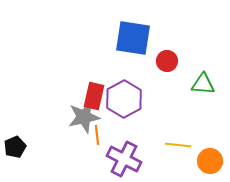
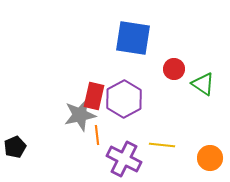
red circle: moved 7 px right, 8 px down
green triangle: rotated 30 degrees clockwise
gray star: moved 4 px left, 2 px up
yellow line: moved 16 px left
orange circle: moved 3 px up
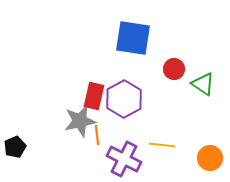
gray star: moved 6 px down
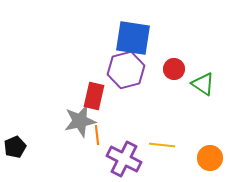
purple hexagon: moved 2 px right, 29 px up; rotated 15 degrees clockwise
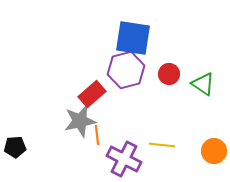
red circle: moved 5 px left, 5 px down
red rectangle: moved 2 px left, 2 px up; rotated 36 degrees clockwise
black pentagon: rotated 20 degrees clockwise
orange circle: moved 4 px right, 7 px up
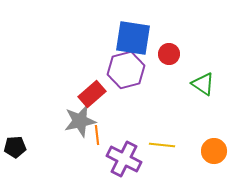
red circle: moved 20 px up
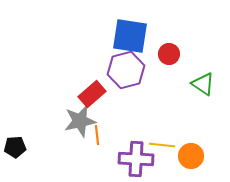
blue square: moved 3 px left, 2 px up
orange circle: moved 23 px left, 5 px down
purple cross: moved 12 px right; rotated 24 degrees counterclockwise
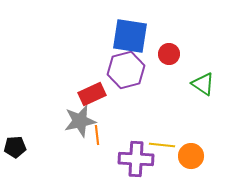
red rectangle: rotated 16 degrees clockwise
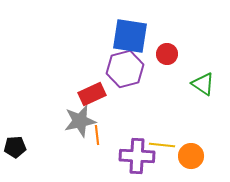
red circle: moved 2 px left
purple hexagon: moved 1 px left, 1 px up
purple cross: moved 1 px right, 3 px up
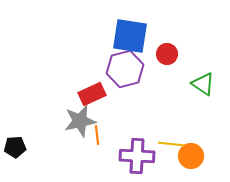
yellow line: moved 9 px right, 1 px up
